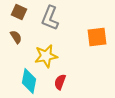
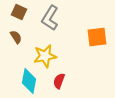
gray L-shape: rotated 10 degrees clockwise
yellow star: moved 1 px left
red semicircle: moved 1 px left, 1 px up
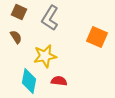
orange square: rotated 30 degrees clockwise
red semicircle: rotated 77 degrees clockwise
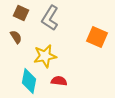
brown square: moved 2 px right, 1 px down
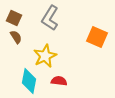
brown square: moved 7 px left, 5 px down
yellow star: rotated 15 degrees counterclockwise
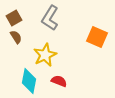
brown square: rotated 35 degrees clockwise
yellow star: moved 1 px up
red semicircle: rotated 14 degrees clockwise
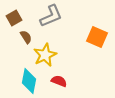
gray L-shape: moved 1 px right, 2 px up; rotated 145 degrees counterclockwise
brown semicircle: moved 10 px right
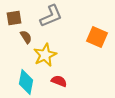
brown square: rotated 21 degrees clockwise
cyan diamond: moved 3 px left, 1 px down
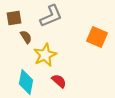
red semicircle: rotated 21 degrees clockwise
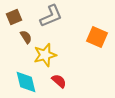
brown square: moved 1 px up; rotated 14 degrees counterclockwise
yellow star: rotated 10 degrees clockwise
cyan diamond: rotated 25 degrees counterclockwise
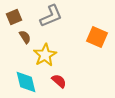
brown semicircle: moved 1 px left
yellow star: rotated 15 degrees counterclockwise
